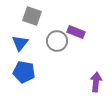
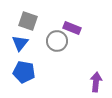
gray square: moved 4 px left, 5 px down
purple rectangle: moved 4 px left, 4 px up
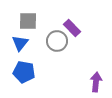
gray square: rotated 18 degrees counterclockwise
purple rectangle: rotated 24 degrees clockwise
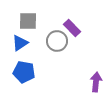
blue triangle: rotated 18 degrees clockwise
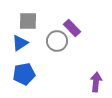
blue pentagon: moved 2 px down; rotated 20 degrees counterclockwise
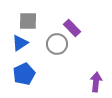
gray circle: moved 3 px down
blue pentagon: rotated 15 degrees counterclockwise
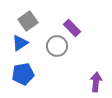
gray square: rotated 36 degrees counterclockwise
gray circle: moved 2 px down
blue pentagon: moved 1 px left; rotated 15 degrees clockwise
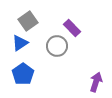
blue pentagon: rotated 25 degrees counterclockwise
purple arrow: rotated 12 degrees clockwise
